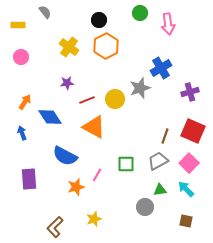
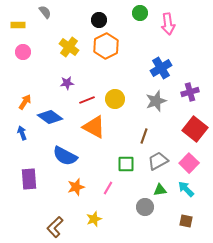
pink circle: moved 2 px right, 5 px up
gray star: moved 16 px right, 13 px down
blue diamond: rotated 20 degrees counterclockwise
red square: moved 2 px right, 2 px up; rotated 15 degrees clockwise
brown line: moved 21 px left
pink line: moved 11 px right, 13 px down
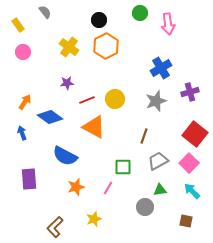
yellow rectangle: rotated 56 degrees clockwise
red square: moved 5 px down
green square: moved 3 px left, 3 px down
cyan arrow: moved 6 px right, 2 px down
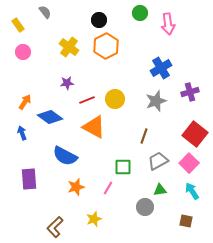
cyan arrow: rotated 12 degrees clockwise
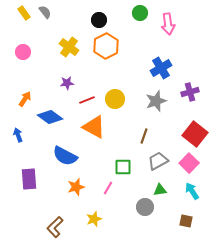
yellow rectangle: moved 6 px right, 12 px up
orange arrow: moved 3 px up
blue arrow: moved 4 px left, 2 px down
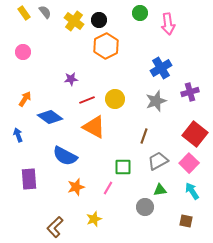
yellow cross: moved 5 px right, 26 px up
purple star: moved 4 px right, 4 px up
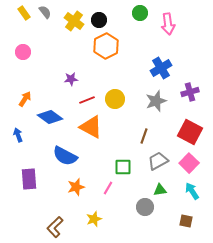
orange triangle: moved 3 px left
red square: moved 5 px left, 2 px up; rotated 10 degrees counterclockwise
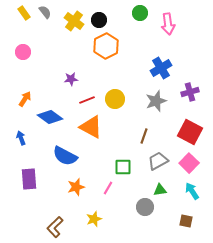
blue arrow: moved 3 px right, 3 px down
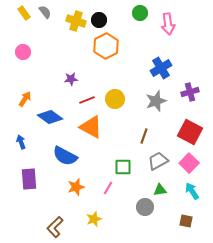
yellow cross: moved 2 px right; rotated 18 degrees counterclockwise
blue arrow: moved 4 px down
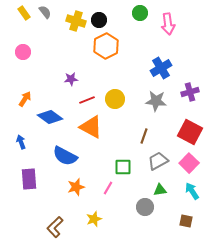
gray star: rotated 25 degrees clockwise
